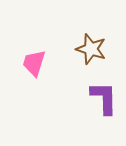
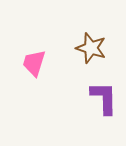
brown star: moved 1 px up
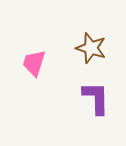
purple L-shape: moved 8 px left
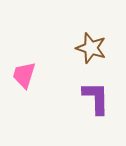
pink trapezoid: moved 10 px left, 12 px down
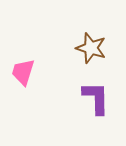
pink trapezoid: moved 1 px left, 3 px up
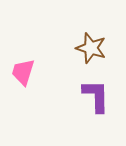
purple L-shape: moved 2 px up
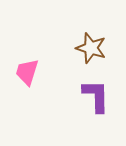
pink trapezoid: moved 4 px right
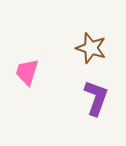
purple L-shape: moved 2 px down; rotated 21 degrees clockwise
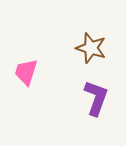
pink trapezoid: moved 1 px left
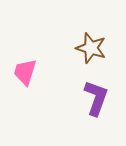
pink trapezoid: moved 1 px left
